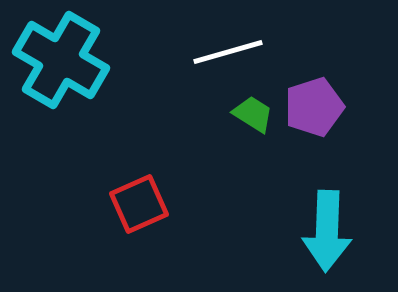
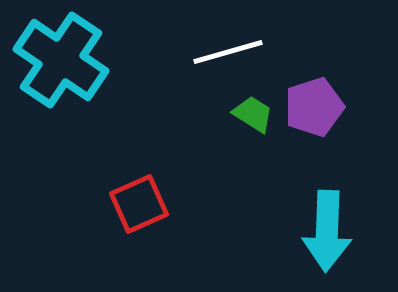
cyan cross: rotated 4 degrees clockwise
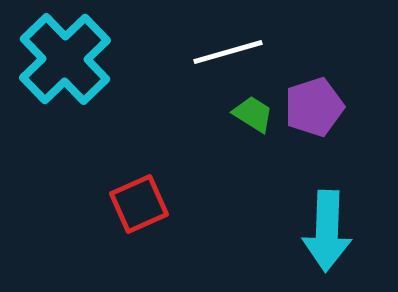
cyan cross: moved 4 px right, 1 px up; rotated 12 degrees clockwise
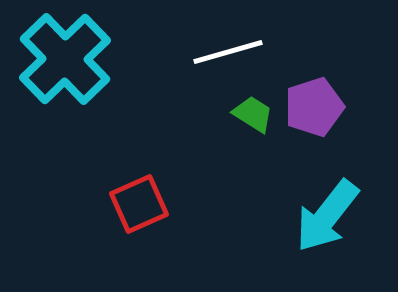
cyan arrow: moved 15 px up; rotated 36 degrees clockwise
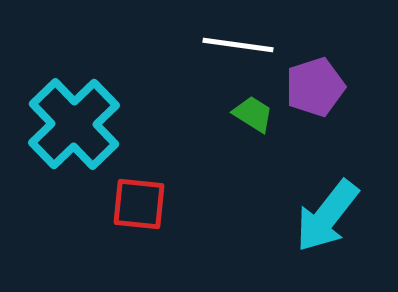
white line: moved 10 px right, 7 px up; rotated 24 degrees clockwise
cyan cross: moved 9 px right, 65 px down
purple pentagon: moved 1 px right, 20 px up
red square: rotated 30 degrees clockwise
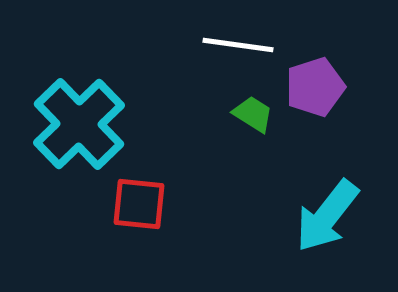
cyan cross: moved 5 px right
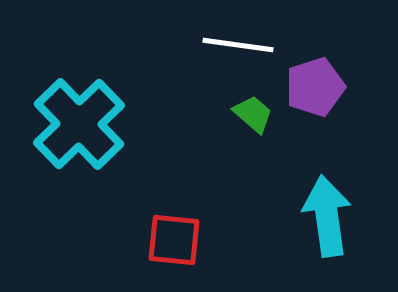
green trapezoid: rotated 9 degrees clockwise
red square: moved 35 px right, 36 px down
cyan arrow: rotated 134 degrees clockwise
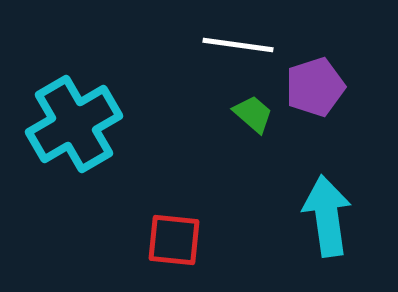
cyan cross: moved 5 px left; rotated 14 degrees clockwise
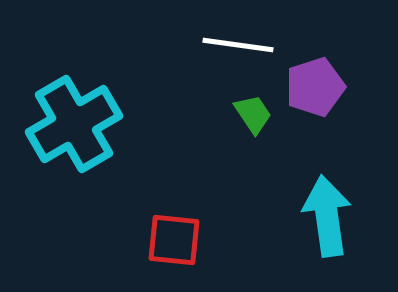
green trapezoid: rotated 15 degrees clockwise
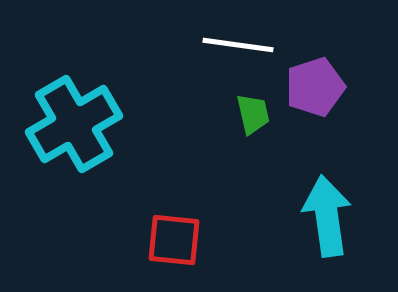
green trapezoid: rotated 21 degrees clockwise
